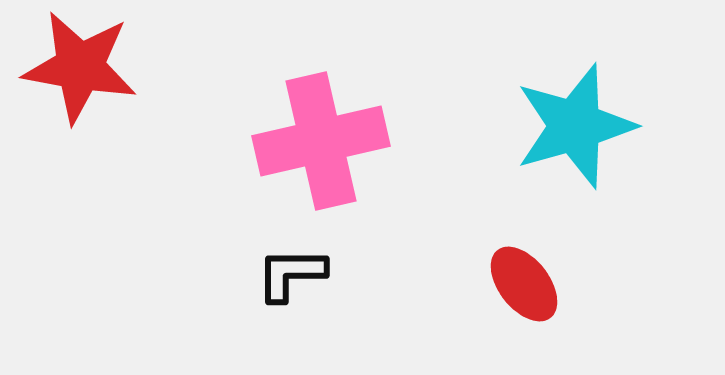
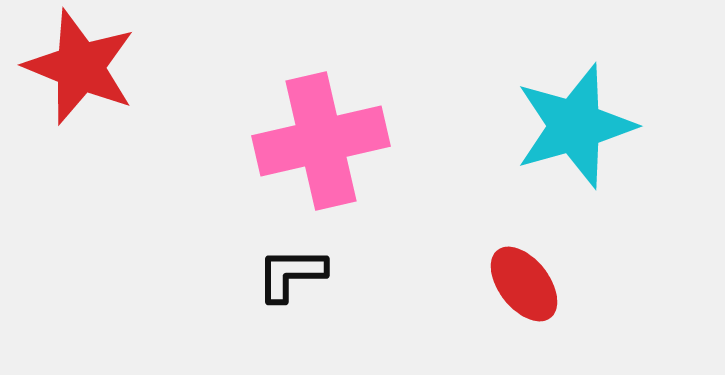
red star: rotated 12 degrees clockwise
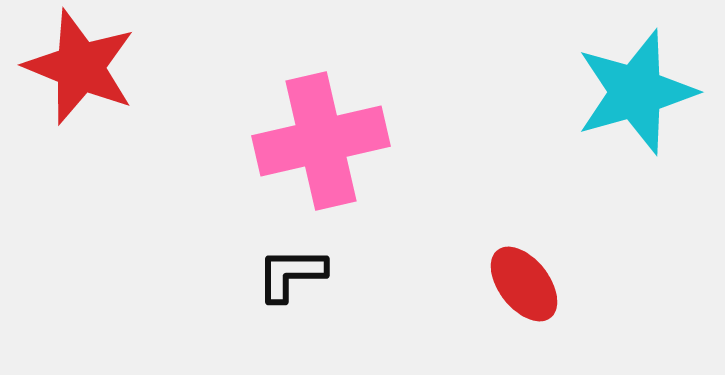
cyan star: moved 61 px right, 34 px up
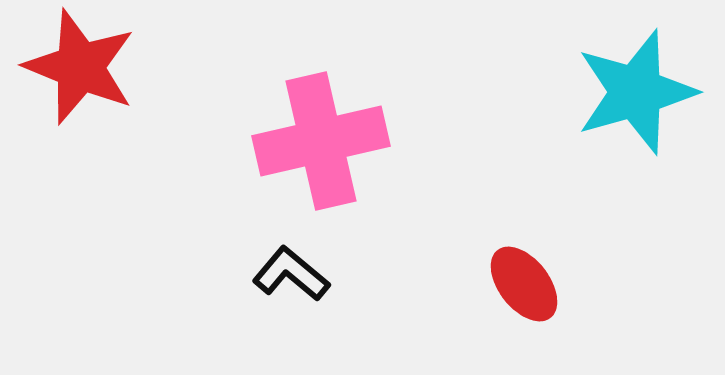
black L-shape: rotated 40 degrees clockwise
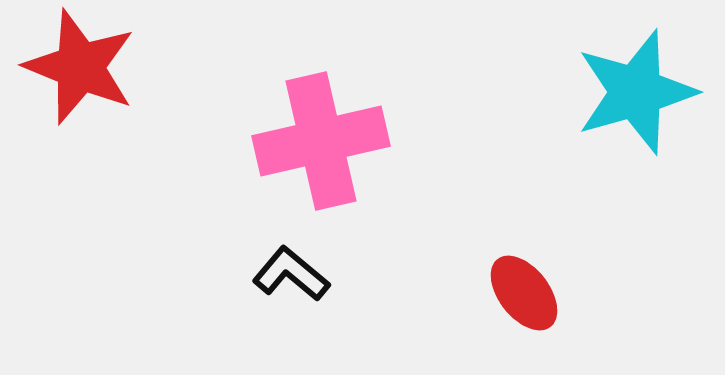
red ellipse: moved 9 px down
